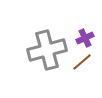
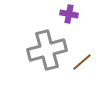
purple cross: moved 16 px left, 24 px up; rotated 36 degrees clockwise
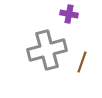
brown line: rotated 30 degrees counterclockwise
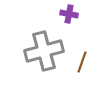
gray cross: moved 3 px left, 1 px down
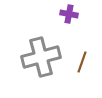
gray cross: moved 3 px left, 6 px down
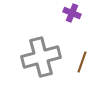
purple cross: moved 3 px right, 1 px up; rotated 12 degrees clockwise
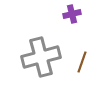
purple cross: moved 1 px down; rotated 36 degrees counterclockwise
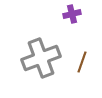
gray cross: moved 1 px down; rotated 6 degrees counterclockwise
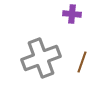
purple cross: rotated 18 degrees clockwise
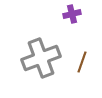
purple cross: rotated 18 degrees counterclockwise
